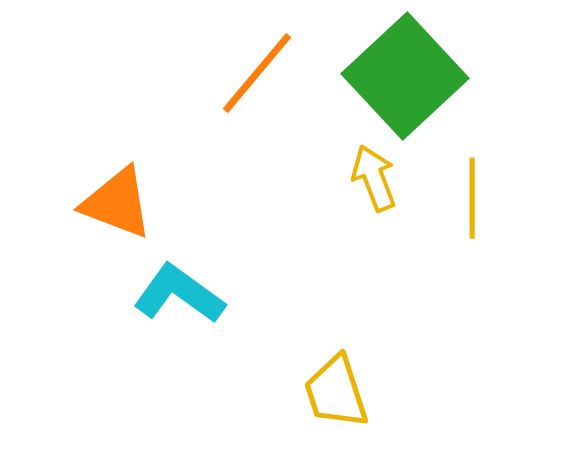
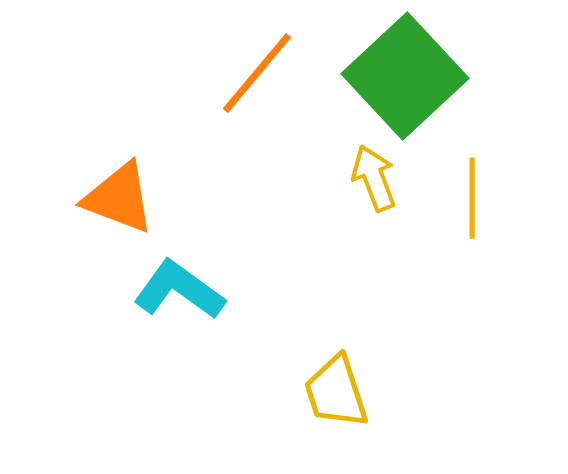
orange triangle: moved 2 px right, 5 px up
cyan L-shape: moved 4 px up
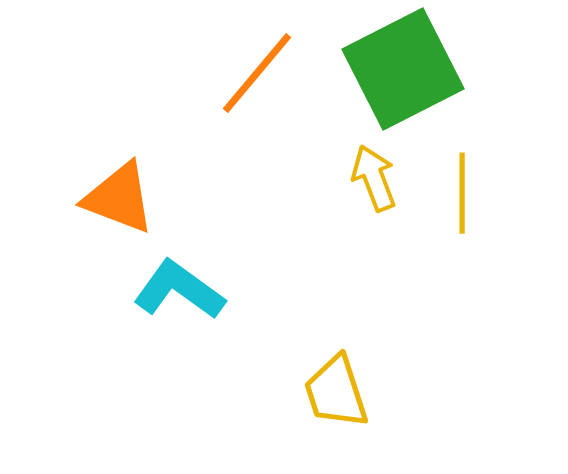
green square: moved 2 px left, 7 px up; rotated 16 degrees clockwise
yellow line: moved 10 px left, 5 px up
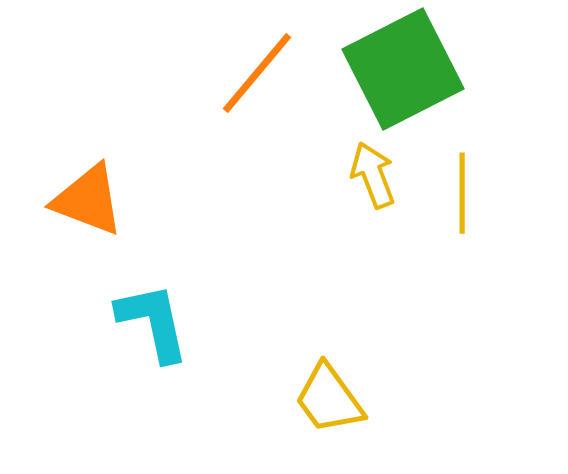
yellow arrow: moved 1 px left, 3 px up
orange triangle: moved 31 px left, 2 px down
cyan L-shape: moved 26 px left, 32 px down; rotated 42 degrees clockwise
yellow trapezoid: moved 7 px left, 7 px down; rotated 18 degrees counterclockwise
